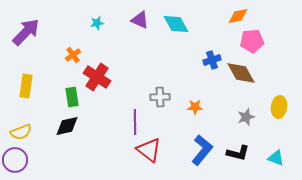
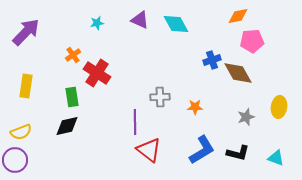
brown diamond: moved 3 px left
red cross: moved 4 px up
blue L-shape: rotated 20 degrees clockwise
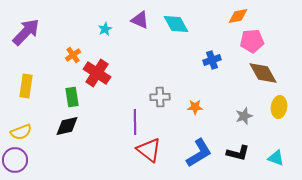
cyan star: moved 8 px right, 6 px down; rotated 16 degrees counterclockwise
brown diamond: moved 25 px right
gray star: moved 2 px left, 1 px up
blue L-shape: moved 3 px left, 3 px down
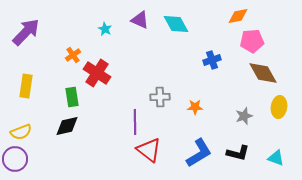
cyan star: rotated 16 degrees counterclockwise
purple circle: moved 1 px up
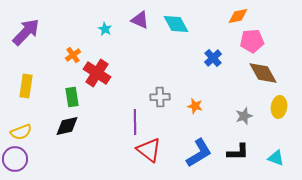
blue cross: moved 1 px right, 2 px up; rotated 24 degrees counterclockwise
orange star: moved 1 px up; rotated 14 degrees clockwise
black L-shape: moved 1 px up; rotated 15 degrees counterclockwise
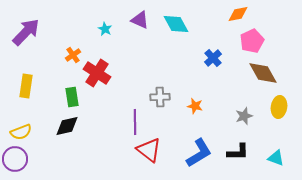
orange diamond: moved 2 px up
pink pentagon: rotated 20 degrees counterclockwise
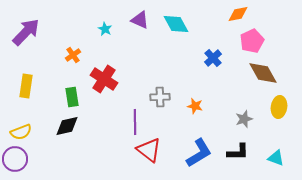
red cross: moved 7 px right, 6 px down
gray star: moved 3 px down
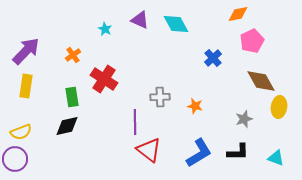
purple arrow: moved 19 px down
brown diamond: moved 2 px left, 8 px down
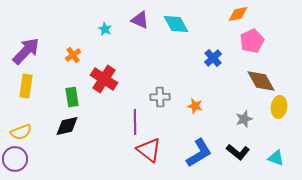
black L-shape: rotated 40 degrees clockwise
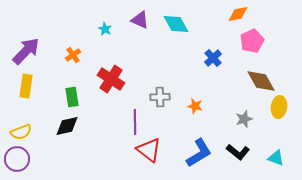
red cross: moved 7 px right
purple circle: moved 2 px right
